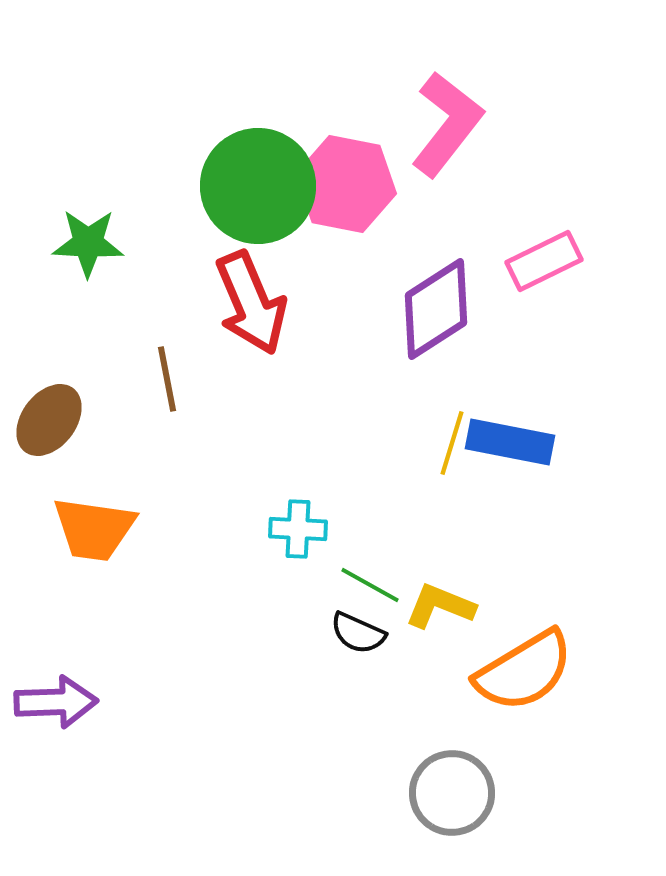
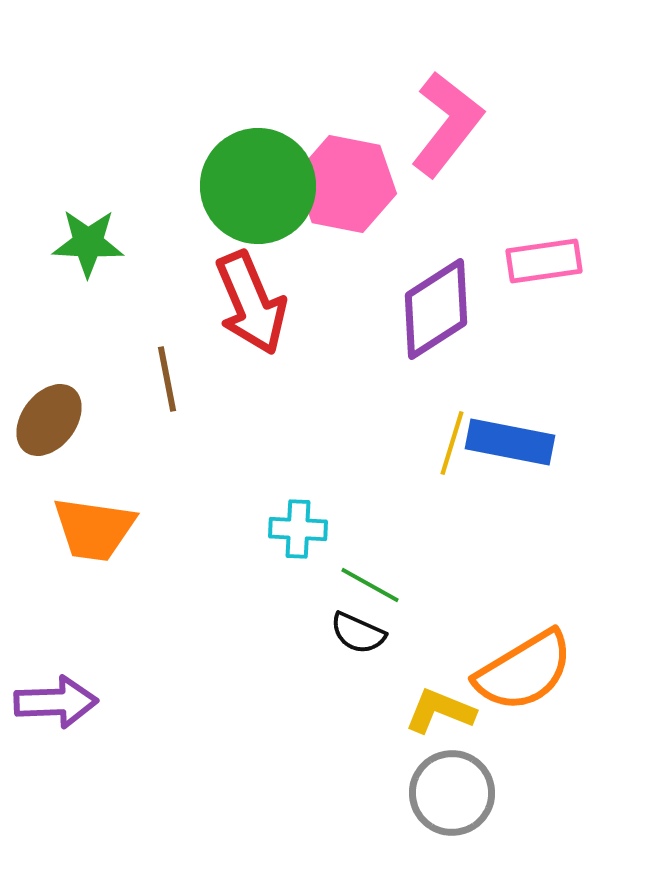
pink rectangle: rotated 18 degrees clockwise
yellow L-shape: moved 105 px down
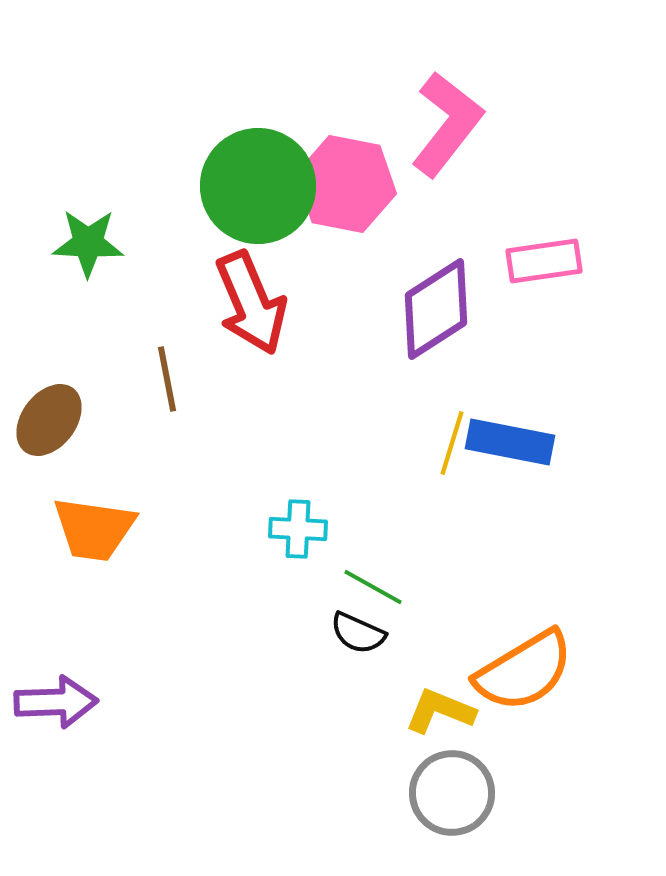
green line: moved 3 px right, 2 px down
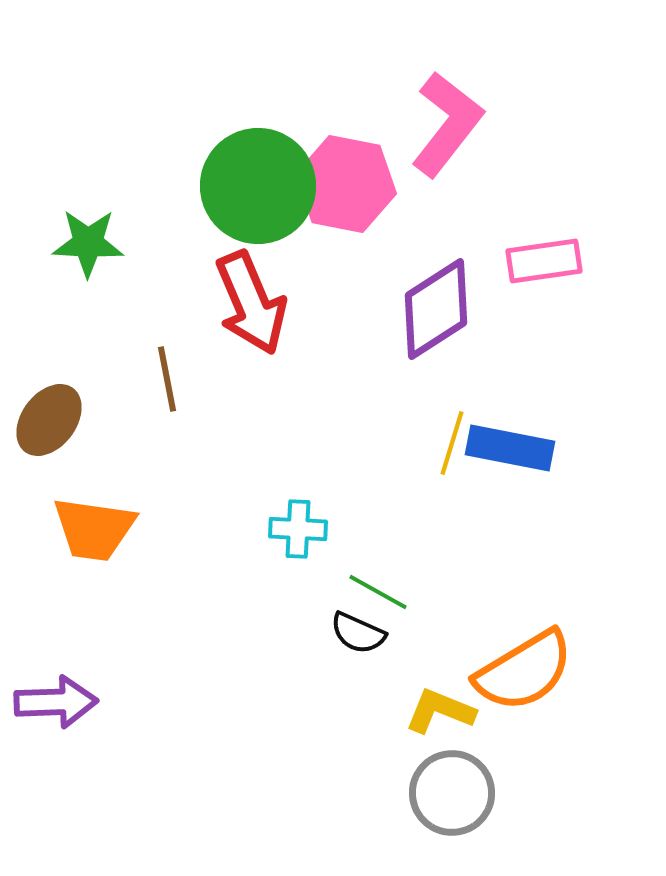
blue rectangle: moved 6 px down
green line: moved 5 px right, 5 px down
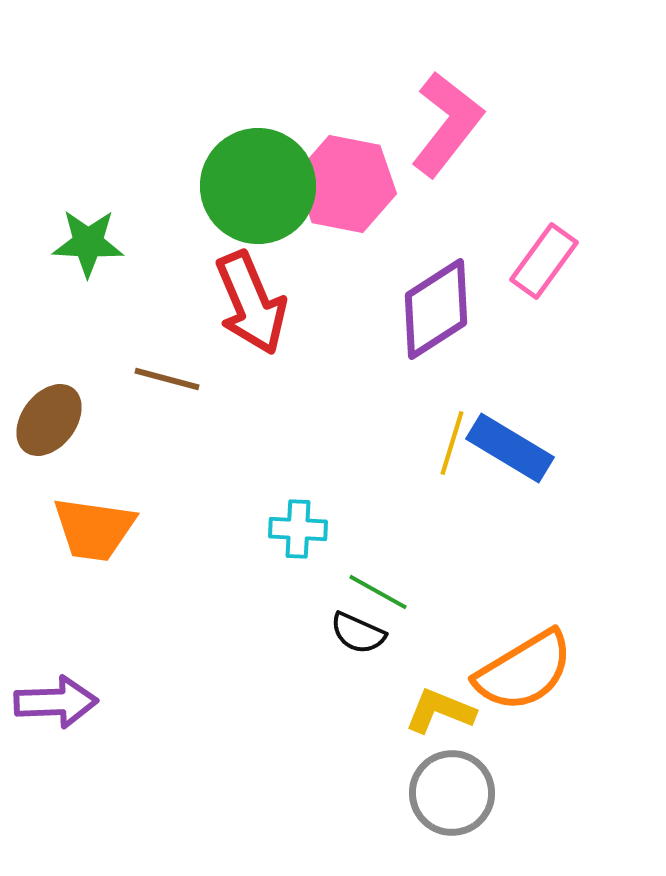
pink rectangle: rotated 46 degrees counterclockwise
brown line: rotated 64 degrees counterclockwise
blue rectangle: rotated 20 degrees clockwise
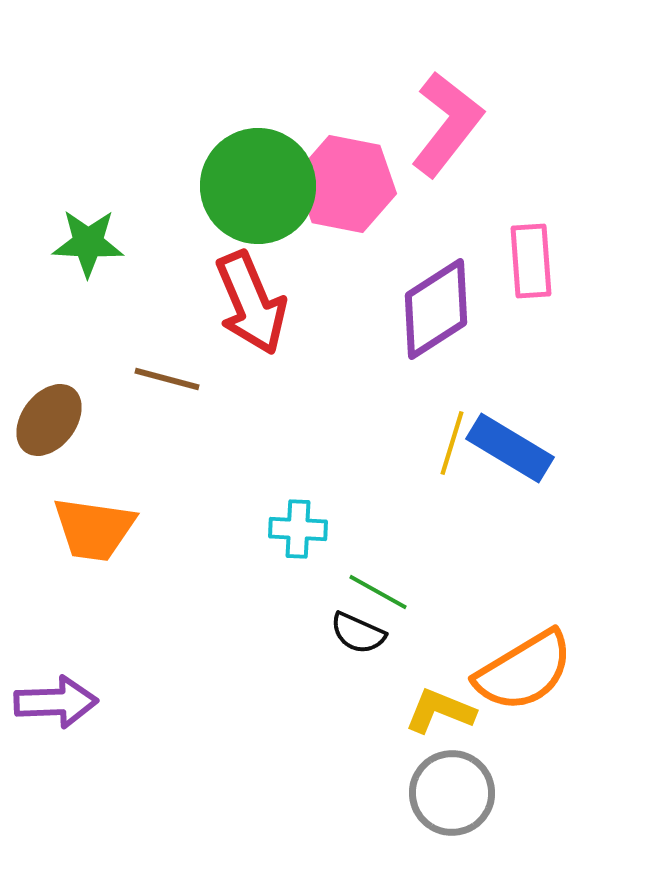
pink rectangle: moved 13 px left; rotated 40 degrees counterclockwise
